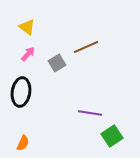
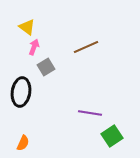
pink arrow: moved 6 px right, 7 px up; rotated 21 degrees counterclockwise
gray square: moved 11 px left, 4 px down
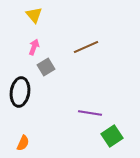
yellow triangle: moved 7 px right, 12 px up; rotated 12 degrees clockwise
black ellipse: moved 1 px left
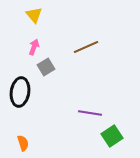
orange semicircle: rotated 42 degrees counterclockwise
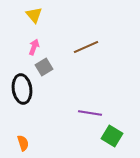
gray square: moved 2 px left
black ellipse: moved 2 px right, 3 px up; rotated 16 degrees counterclockwise
green square: rotated 25 degrees counterclockwise
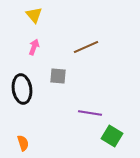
gray square: moved 14 px right, 9 px down; rotated 36 degrees clockwise
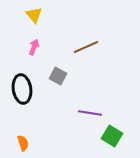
gray square: rotated 24 degrees clockwise
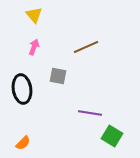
gray square: rotated 18 degrees counterclockwise
orange semicircle: rotated 63 degrees clockwise
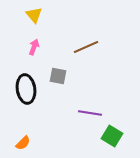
black ellipse: moved 4 px right
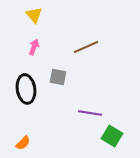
gray square: moved 1 px down
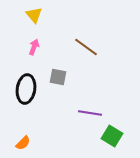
brown line: rotated 60 degrees clockwise
black ellipse: rotated 16 degrees clockwise
